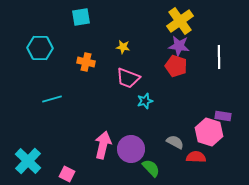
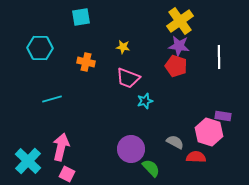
pink arrow: moved 42 px left, 2 px down
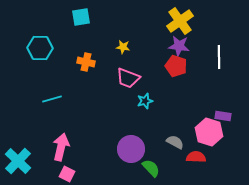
cyan cross: moved 10 px left
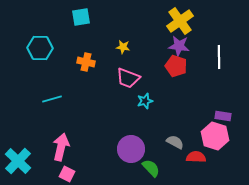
pink hexagon: moved 6 px right, 4 px down
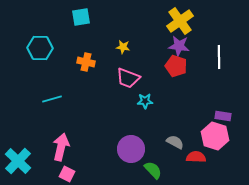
cyan star: rotated 14 degrees clockwise
green semicircle: moved 2 px right, 2 px down
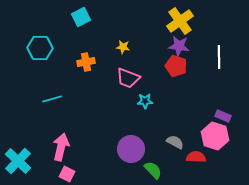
cyan square: rotated 18 degrees counterclockwise
orange cross: rotated 24 degrees counterclockwise
purple rectangle: rotated 14 degrees clockwise
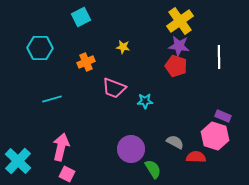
orange cross: rotated 12 degrees counterclockwise
pink trapezoid: moved 14 px left, 10 px down
green semicircle: moved 1 px up; rotated 12 degrees clockwise
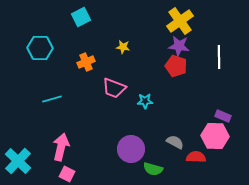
pink hexagon: rotated 16 degrees counterclockwise
green semicircle: rotated 138 degrees clockwise
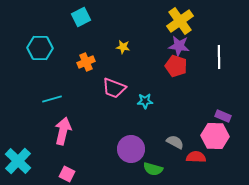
pink arrow: moved 2 px right, 16 px up
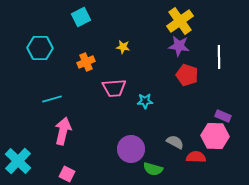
red pentagon: moved 11 px right, 9 px down
pink trapezoid: rotated 25 degrees counterclockwise
